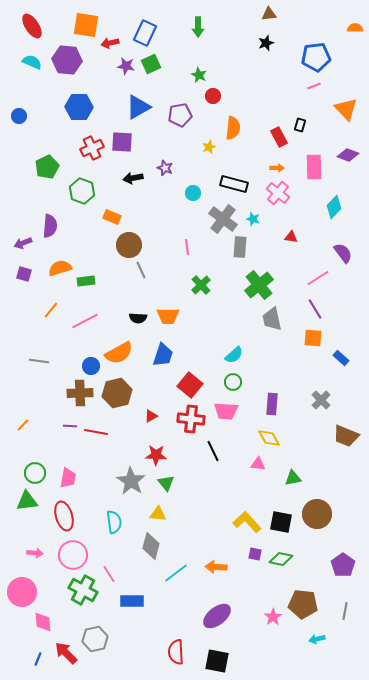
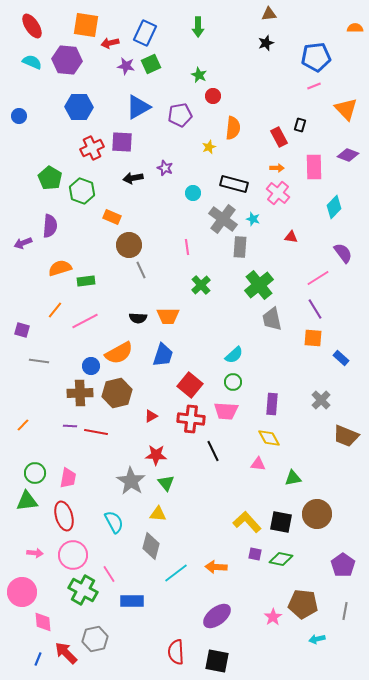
green pentagon at (47, 167): moved 3 px right, 11 px down; rotated 15 degrees counterclockwise
purple square at (24, 274): moved 2 px left, 56 px down
orange line at (51, 310): moved 4 px right
cyan semicircle at (114, 522): rotated 20 degrees counterclockwise
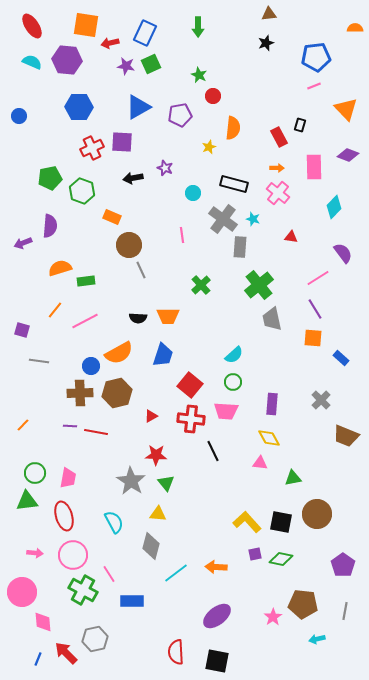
green pentagon at (50, 178): rotated 30 degrees clockwise
pink line at (187, 247): moved 5 px left, 12 px up
pink triangle at (258, 464): moved 2 px right, 1 px up
purple square at (255, 554): rotated 24 degrees counterclockwise
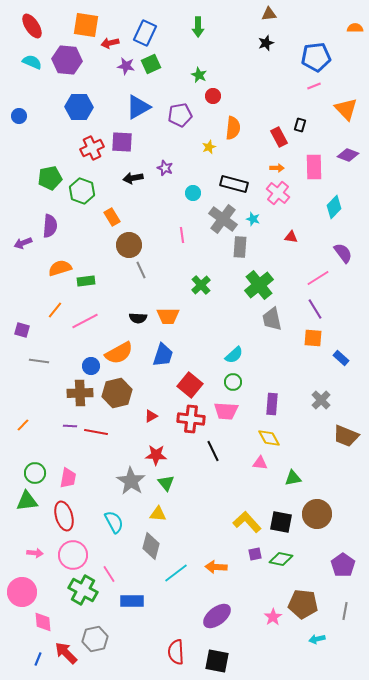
orange rectangle at (112, 217): rotated 36 degrees clockwise
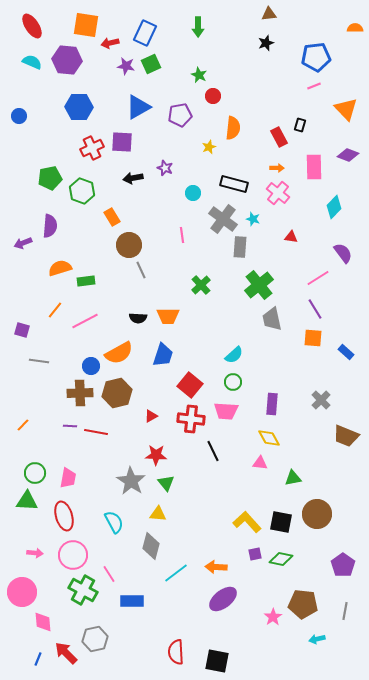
blue rectangle at (341, 358): moved 5 px right, 6 px up
green triangle at (27, 501): rotated 10 degrees clockwise
purple ellipse at (217, 616): moved 6 px right, 17 px up
